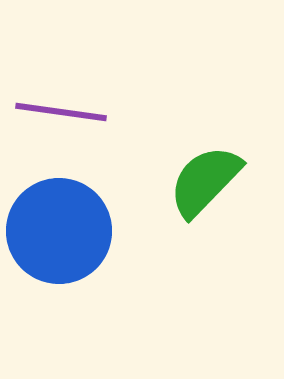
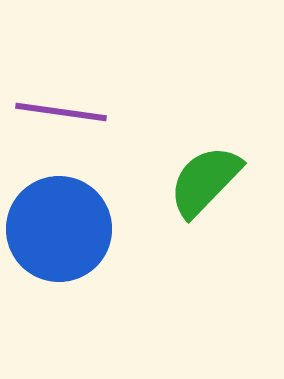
blue circle: moved 2 px up
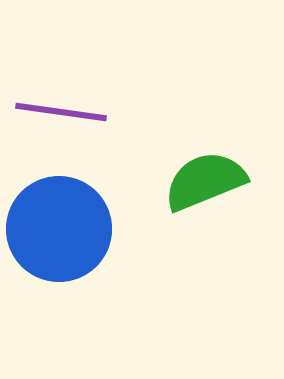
green semicircle: rotated 24 degrees clockwise
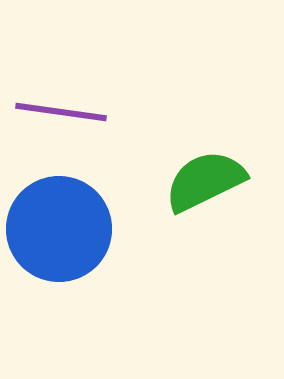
green semicircle: rotated 4 degrees counterclockwise
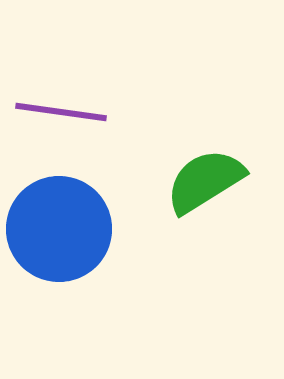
green semicircle: rotated 6 degrees counterclockwise
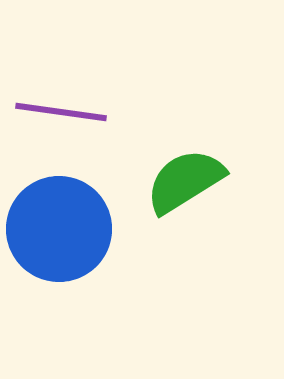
green semicircle: moved 20 px left
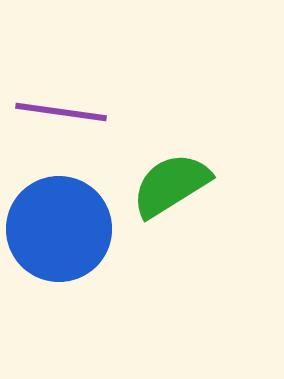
green semicircle: moved 14 px left, 4 px down
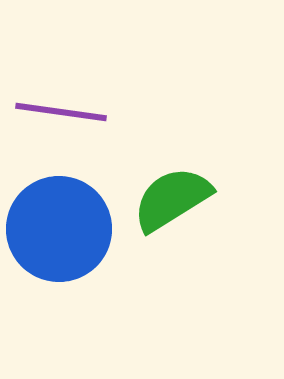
green semicircle: moved 1 px right, 14 px down
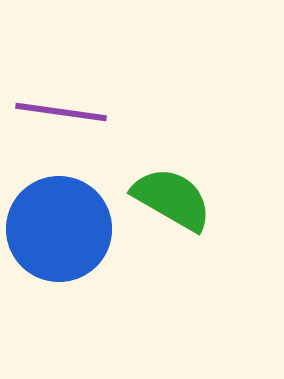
green semicircle: rotated 62 degrees clockwise
